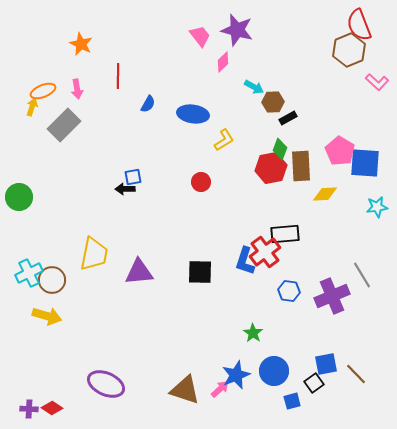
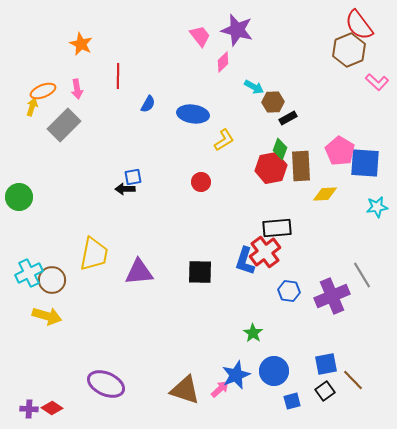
red semicircle at (359, 25): rotated 16 degrees counterclockwise
black rectangle at (285, 234): moved 8 px left, 6 px up
brown line at (356, 374): moved 3 px left, 6 px down
black square at (314, 383): moved 11 px right, 8 px down
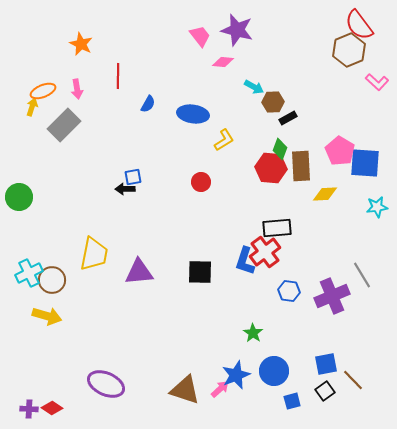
pink diamond at (223, 62): rotated 50 degrees clockwise
red hexagon at (271, 168): rotated 16 degrees clockwise
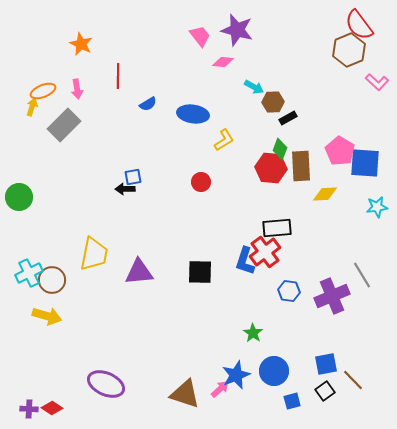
blue semicircle at (148, 104): rotated 30 degrees clockwise
brown triangle at (185, 390): moved 4 px down
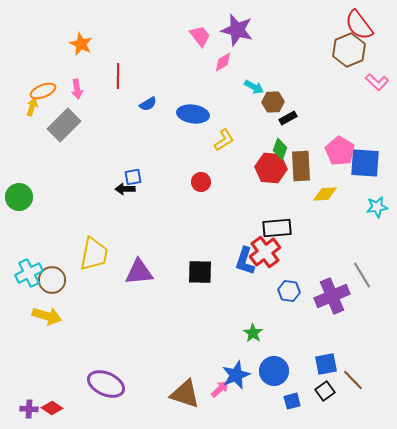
pink diamond at (223, 62): rotated 35 degrees counterclockwise
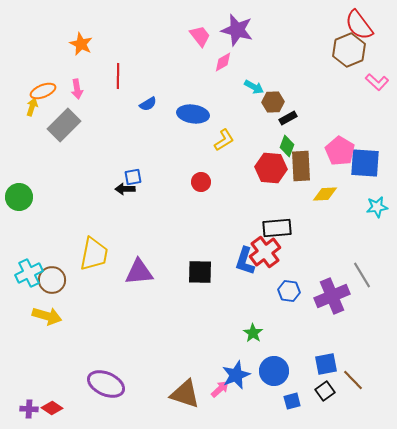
green diamond at (280, 149): moved 7 px right, 3 px up
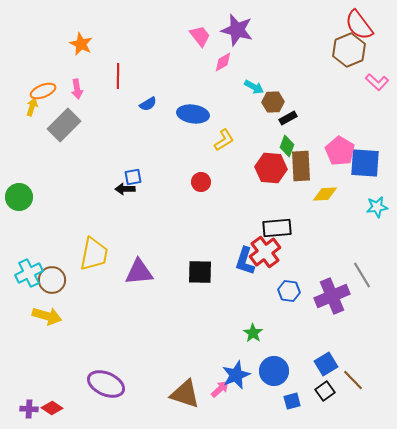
blue square at (326, 364): rotated 20 degrees counterclockwise
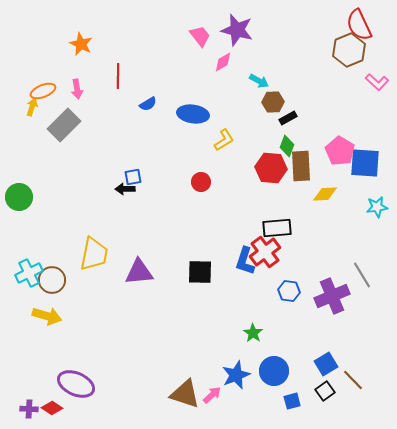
red semicircle at (359, 25): rotated 12 degrees clockwise
cyan arrow at (254, 87): moved 5 px right, 6 px up
purple ellipse at (106, 384): moved 30 px left
pink arrow at (220, 389): moved 8 px left, 6 px down
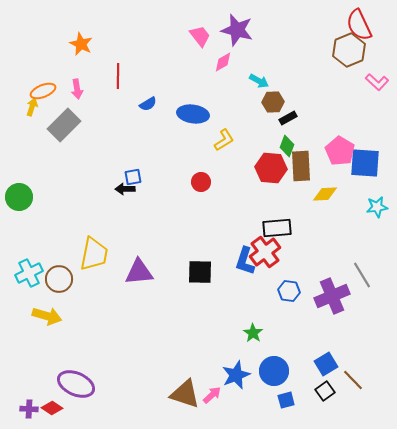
brown circle at (52, 280): moved 7 px right, 1 px up
blue square at (292, 401): moved 6 px left, 1 px up
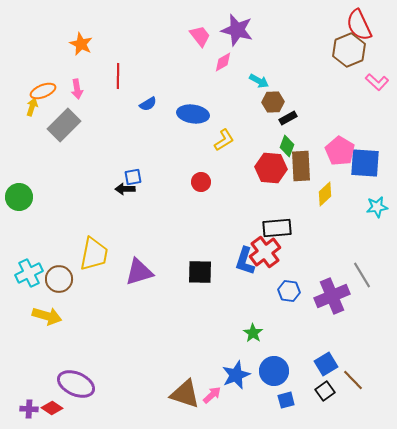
yellow diamond at (325, 194): rotated 40 degrees counterclockwise
purple triangle at (139, 272): rotated 12 degrees counterclockwise
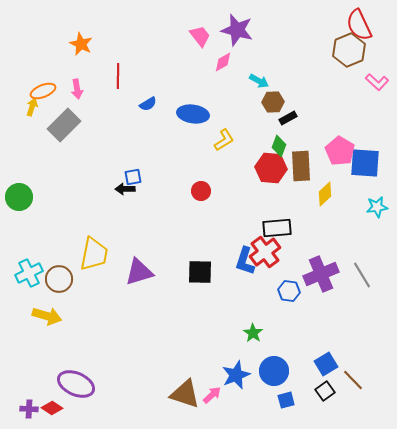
green diamond at (287, 146): moved 8 px left
red circle at (201, 182): moved 9 px down
purple cross at (332, 296): moved 11 px left, 22 px up
